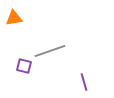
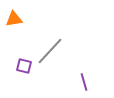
orange triangle: moved 1 px down
gray line: rotated 28 degrees counterclockwise
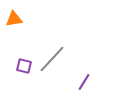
gray line: moved 2 px right, 8 px down
purple line: rotated 48 degrees clockwise
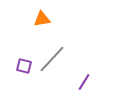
orange triangle: moved 28 px right
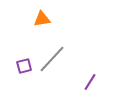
purple square: rotated 28 degrees counterclockwise
purple line: moved 6 px right
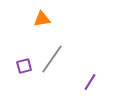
gray line: rotated 8 degrees counterclockwise
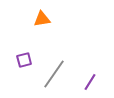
gray line: moved 2 px right, 15 px down
purple square: moved 6 px up
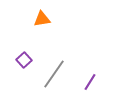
purple square: rotated 28 degrees counterclockwise
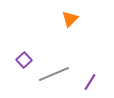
orange triangle: moved 28 px right; rotated 36 degrees counterclockwise
gray line: rotated 32 degrees clockwise
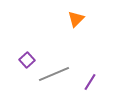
orange triangle: moved 6 px right
purple square: moved 3 px right
